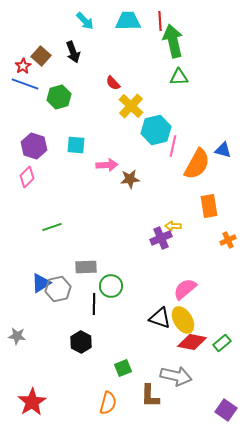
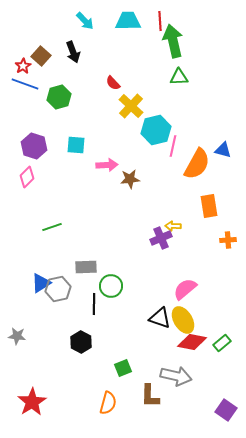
orange cross at (228, 240): rotated 21 degrees clockwise
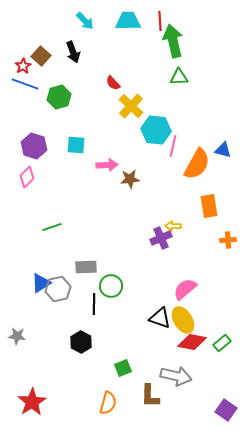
cyan hexagon at (156, 130): rotated 20 degrees clockwise
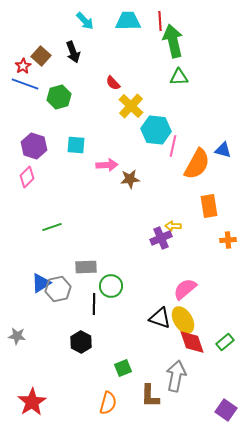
red diamond at (192, 342): rotated 60 degrees clockwise
green rectangle at (222, 343): moved 3 px right, 1 px up
gray arrow at (176, 376): rotated 92 degrees counterclockwise
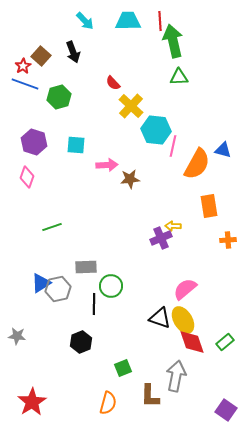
purple hexagon at (34, 146): moved 4 px up
pink diamond at (27, 177): rotated 25 degrees counterclockwise
black hexagon at (81, 342): rotated 10 degrees clockwise
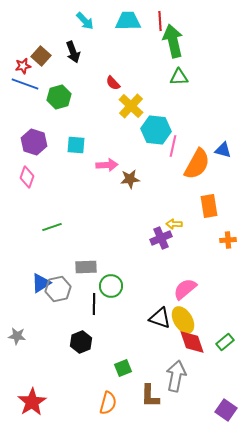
red star at (23, 66): rotated 21 degrees clockwise
yellow arrow at (173, 226): moved 1 px right, 2 px up
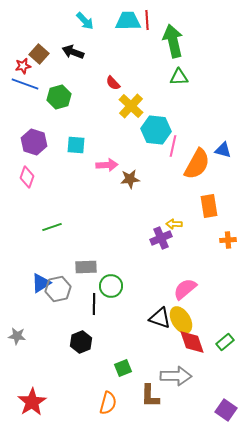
red line at (160, 21): moved 13 px left, 1 px up
black arrow at (73, 52): rotated 130 degrees clockwise
brown square at (41, 56): moved 2 px left, 2 px up
yellow ellipse at (183, 320): moved 2 px left
gray arrow at (176, 376): rotated 80 degrees clockwise
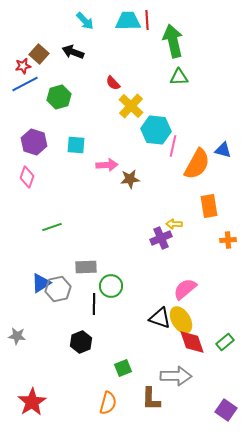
blue line at (25, 84): rotated 48 degrees counterclockwise
brown L-shape at (150, 396): moved 1 px right, 3 px down
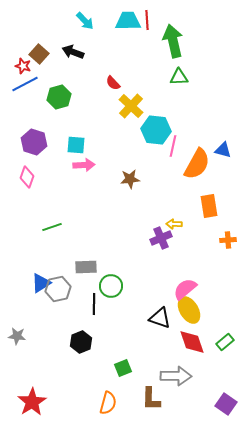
red star at (23, 66): rotated 28 degrees clockwise
pink arrow at (107, 165): moved 23 px left
yellow ellipse at (181, 320): moved 8 px right, 10 px up
purple square at (226, 410): moved 6 px up
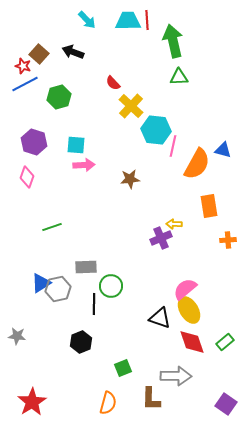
cyan arrow at (85, 21): moved 2 px right, 1 px up
